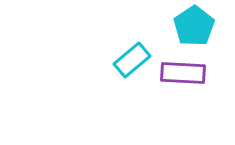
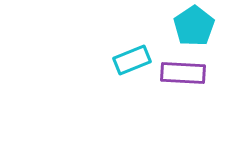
cyan rectangle: rotated 18 degrees clockwise
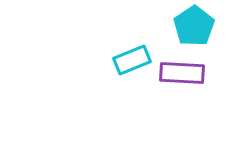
purple rectangle: moved 1 px left
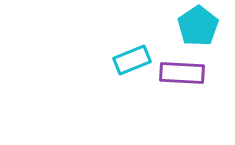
cyan pentagon: moved 4 px right
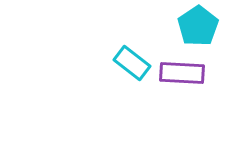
cyan rectangle: moved 3 px down; rotated 60 degrees clockwise
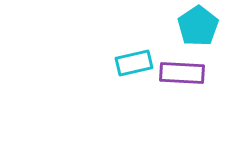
cyan rectangle: moved 2 px right; rotated 51 degrees counterclockwise
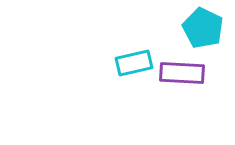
cyan pentagon: moved 5 px right, 2 px down; rotated 12 degrees counterclockwise
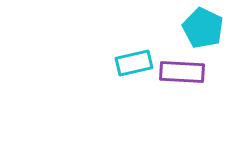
purple rectangle: moved 1 px up
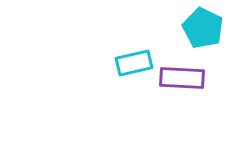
purple rectangle: moved 6 px down
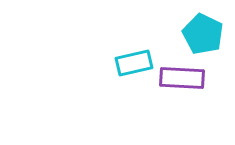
cyan pentagon: moved 6 px down
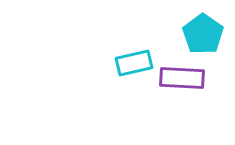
cyan pentagon: rotated 9 degrees clockwise
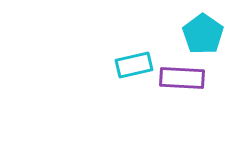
cyan rectangle: moved 2 px down
